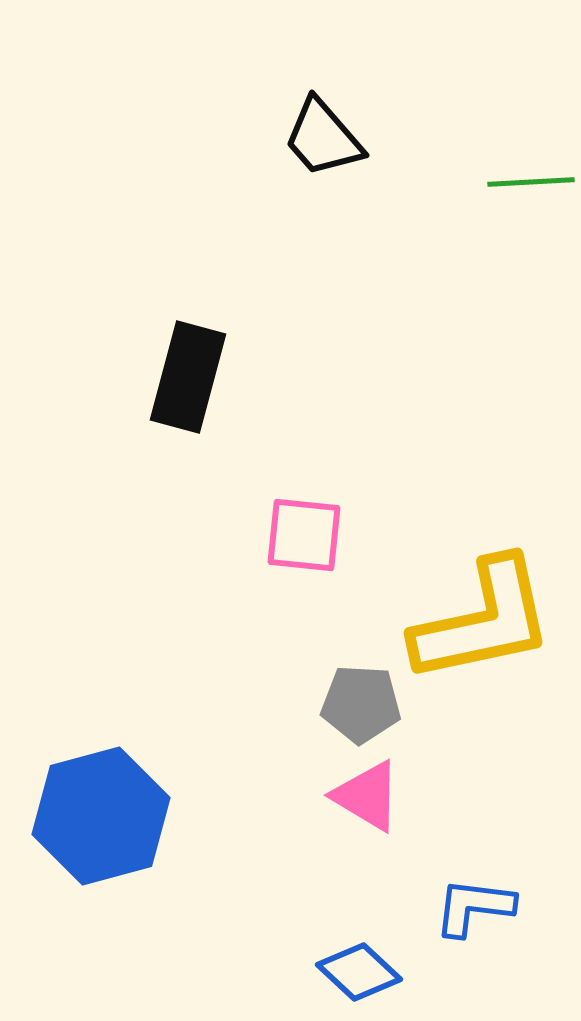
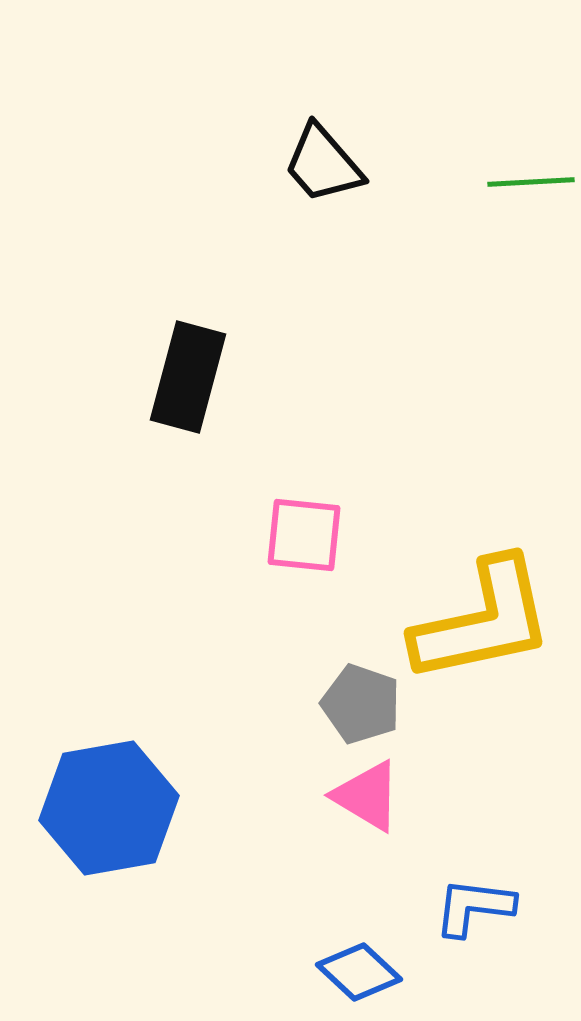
black trapezoid: moved 26 px down
gray pentagon: rotated 16 degrees clockwise
blue hexagon: moved 8 px right, 8 px up; rotated 5 degrees clockwise
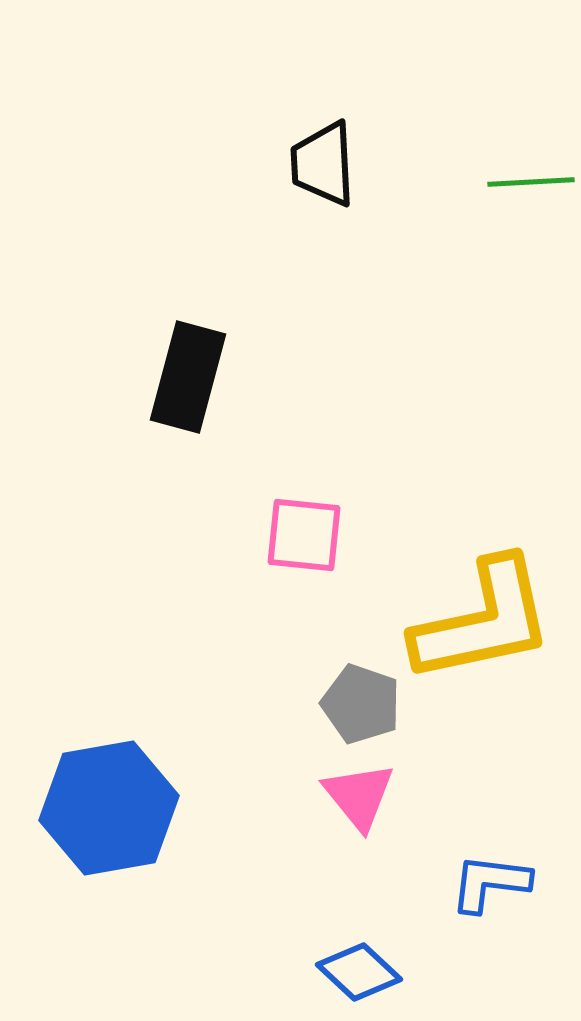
black trapezoid: rotated 38 degrees clockwise
pink triangle: moved 8 px left; rotated 20 degrees clockwise
blue L-shape: moved 16 px right, 24 px up
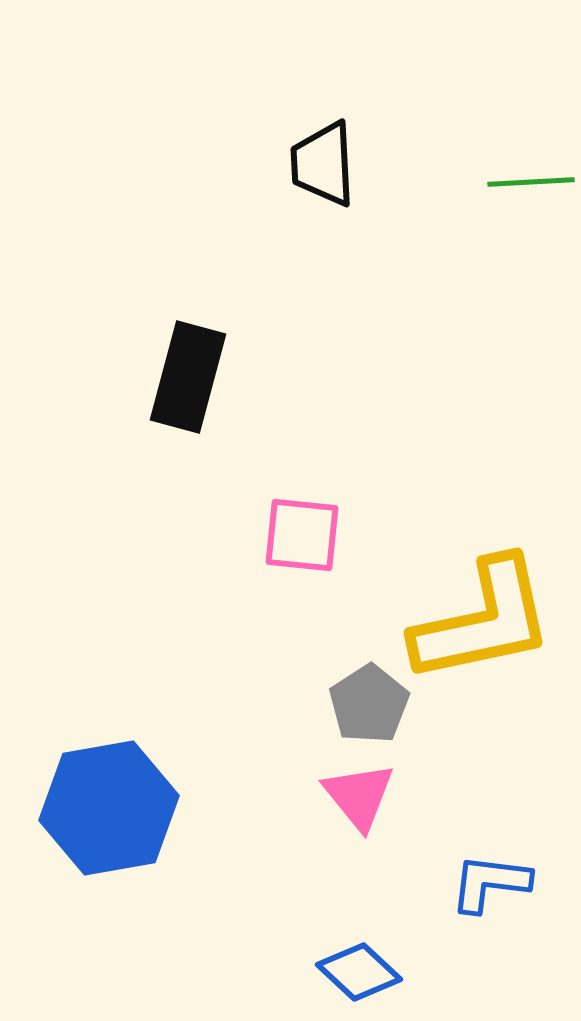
pink square: moved 2 px left
gray pentagon: moved 8 px right; rotated 20 degrees clockwise
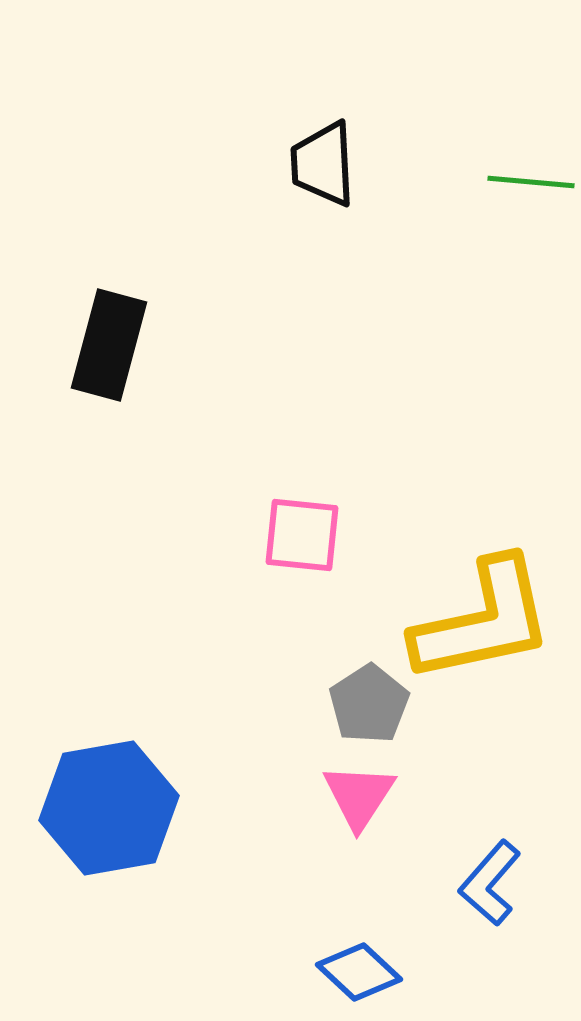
green line: rotated 8 degrees clockwise
black rectangle: moved 79 px left, 32 px up
pink triangle: rotated 12 degrees clockwise
blue L-shape: rotated 56 degrees counterclockwise
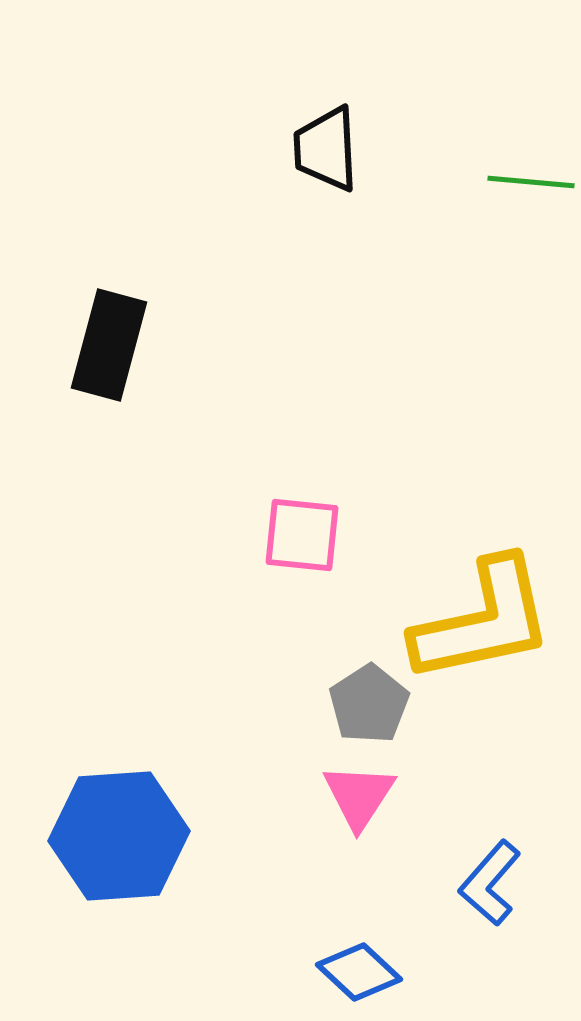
black trapezoid: moved 3 px right, 15 px up
blue hexagon: moved 10 px right, 28 px down; rotated 6 degrees clockwise
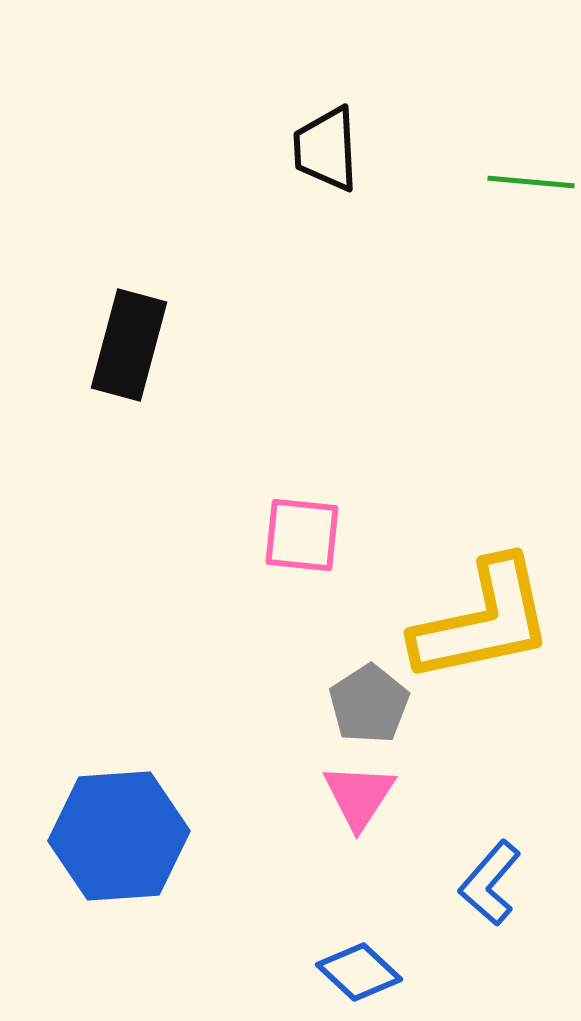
black rectangle: moved 20 px right
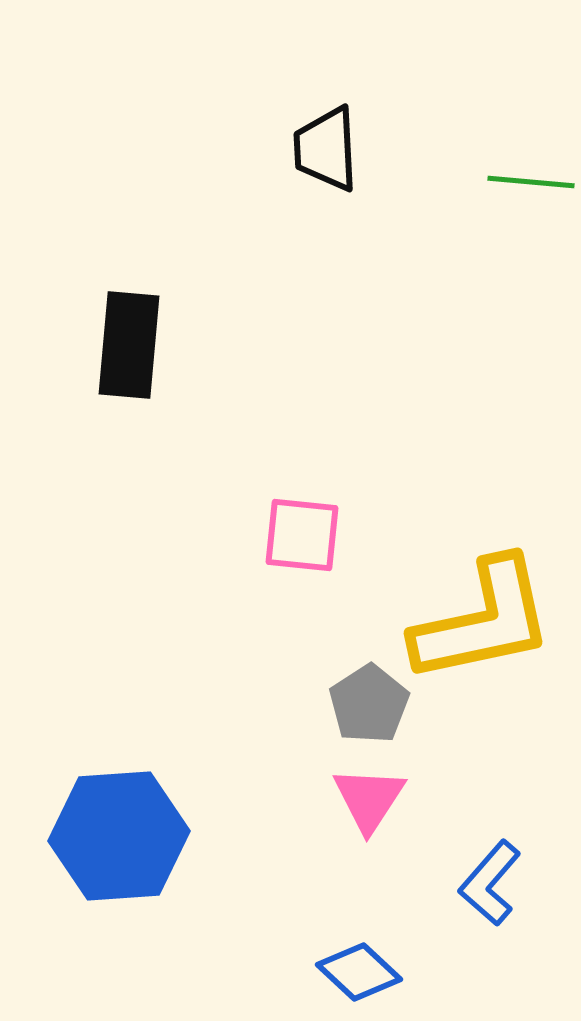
black rectangle: rotated 10 degrees counterclockwise
pink triangle: moved 10 px right, 3 px down
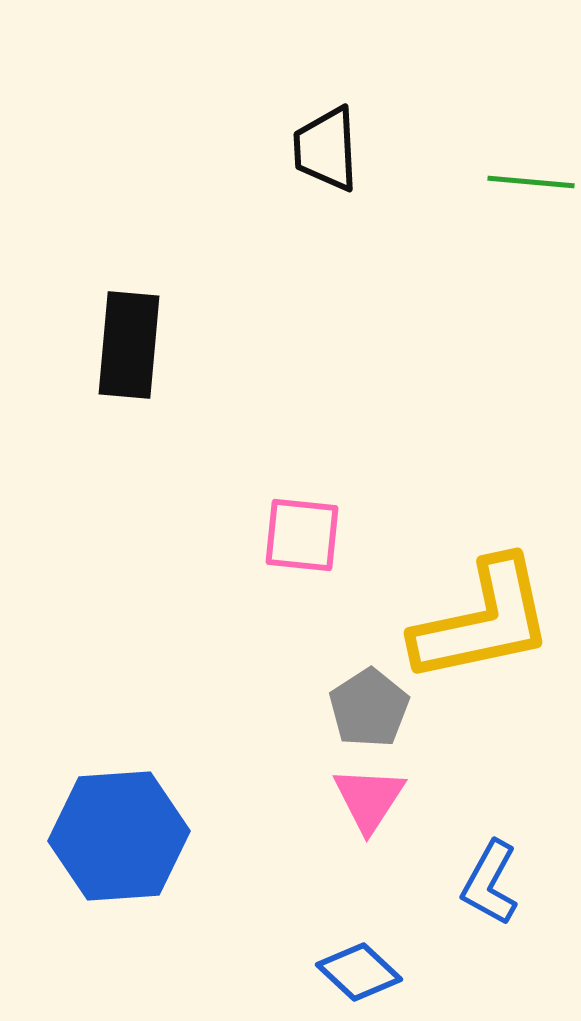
gray pentagon: moved 4 px down
blue L-shape: rotated 12 degrees counterclockwise
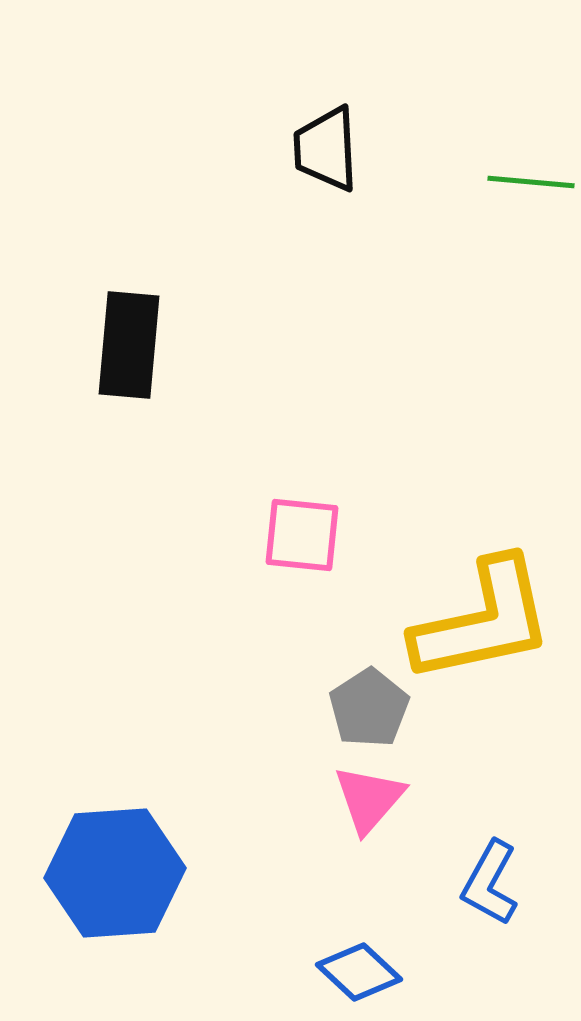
pink triangle: rotated 8 degrees clockwise
blue hexagon: moved 4 px left, 37 px down
